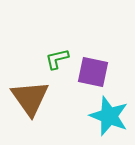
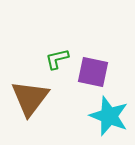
brown triangle: rotated 12 degrees clockwise
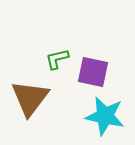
cyan star: moved 4 px left; rotated 9 degrees counterclockwise
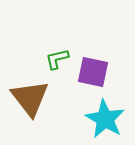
brown triangle: rotated 15 degrees counterclockwise
cyan star: moved 3 px down; rotated 18 degrees clockwise
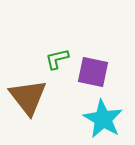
brown triangle: moved 2 px left, 1 px up
cyan star: moved 2 px left
